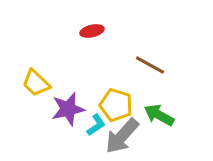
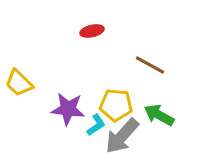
yellow trapezoid: moved 17 px left
yellow pentagon: rotated 12 degrees counterclockwise
purple star: rotated 20 degrees clockwise
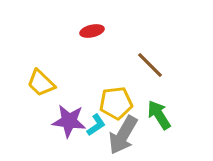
brown line: rotated 16 degrees clockwise
yellow trapezoid: moved 22 px right
yellow pentagon: moved 2 px up; rotated 12 degrees counterclockwise
purple star: moved 1 px right, 12 px down
green arrow: rotated 28 degrees clockwise
gray arrow: moved 1 px right, 1 px up; rotated 12 degrees counterclockwise
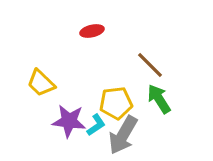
green arrow: moved 16 px up
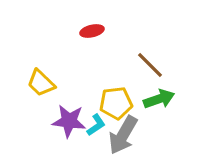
green arrow: rotated 104 degrees clockwise
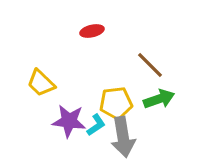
gray arrow: moved 2 px down; rotated 39 degrees counterclockwise
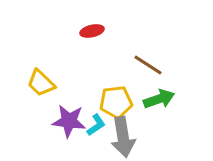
brown line: moved 2 px left; rotated 12 degrees counterclockwise
yellow pentagon: moved 1 px up
